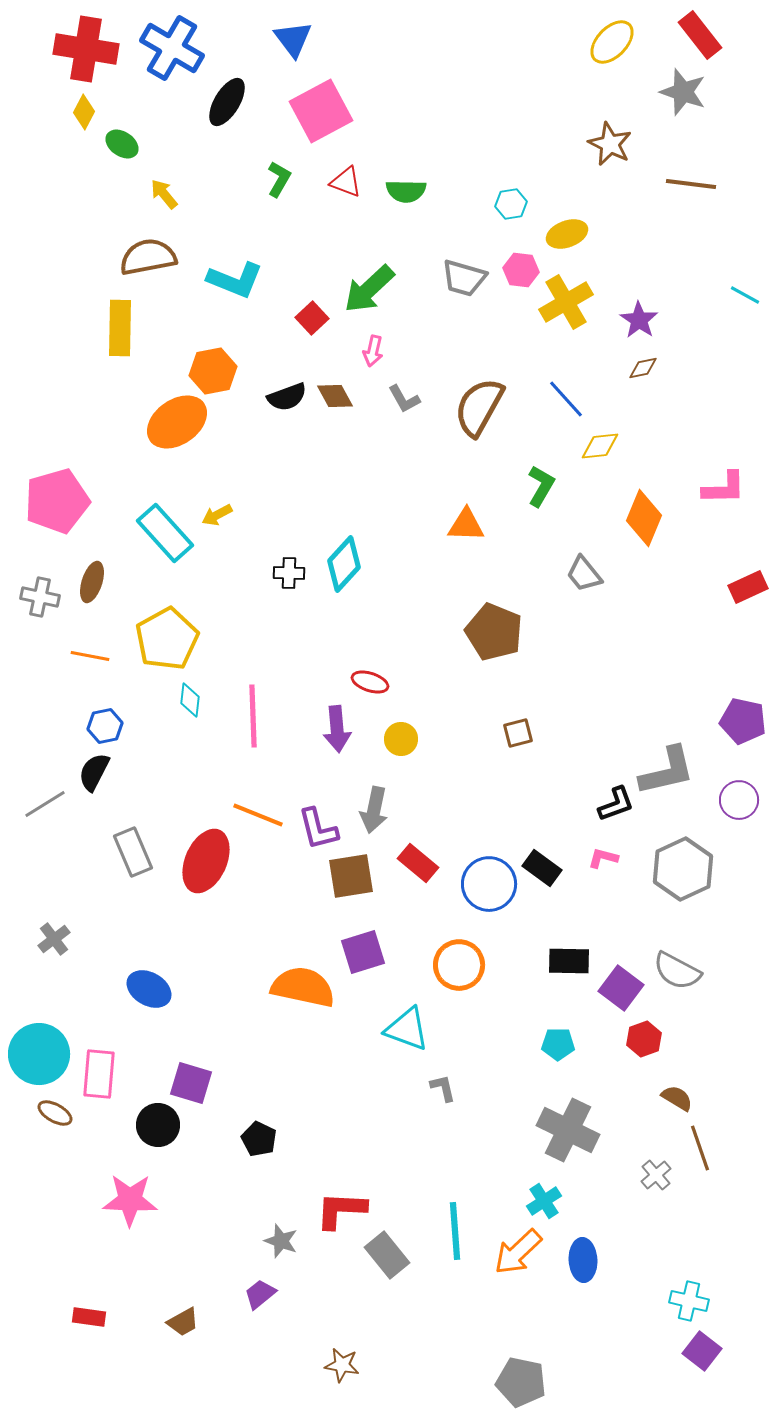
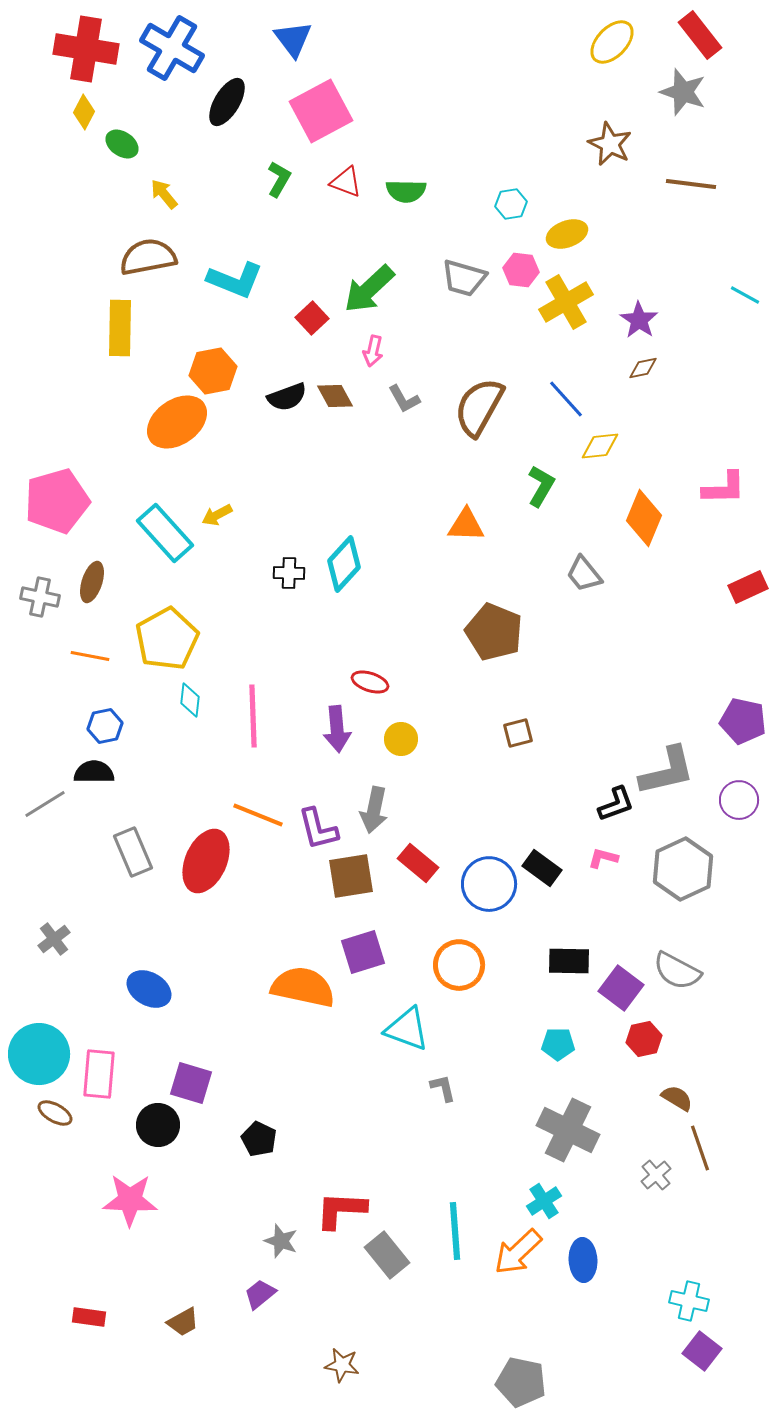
black semicircle at (94, 772): rotated 63 degrees clockwise
red hexagon at (644, 1039): rotated 8 degrees clockwise
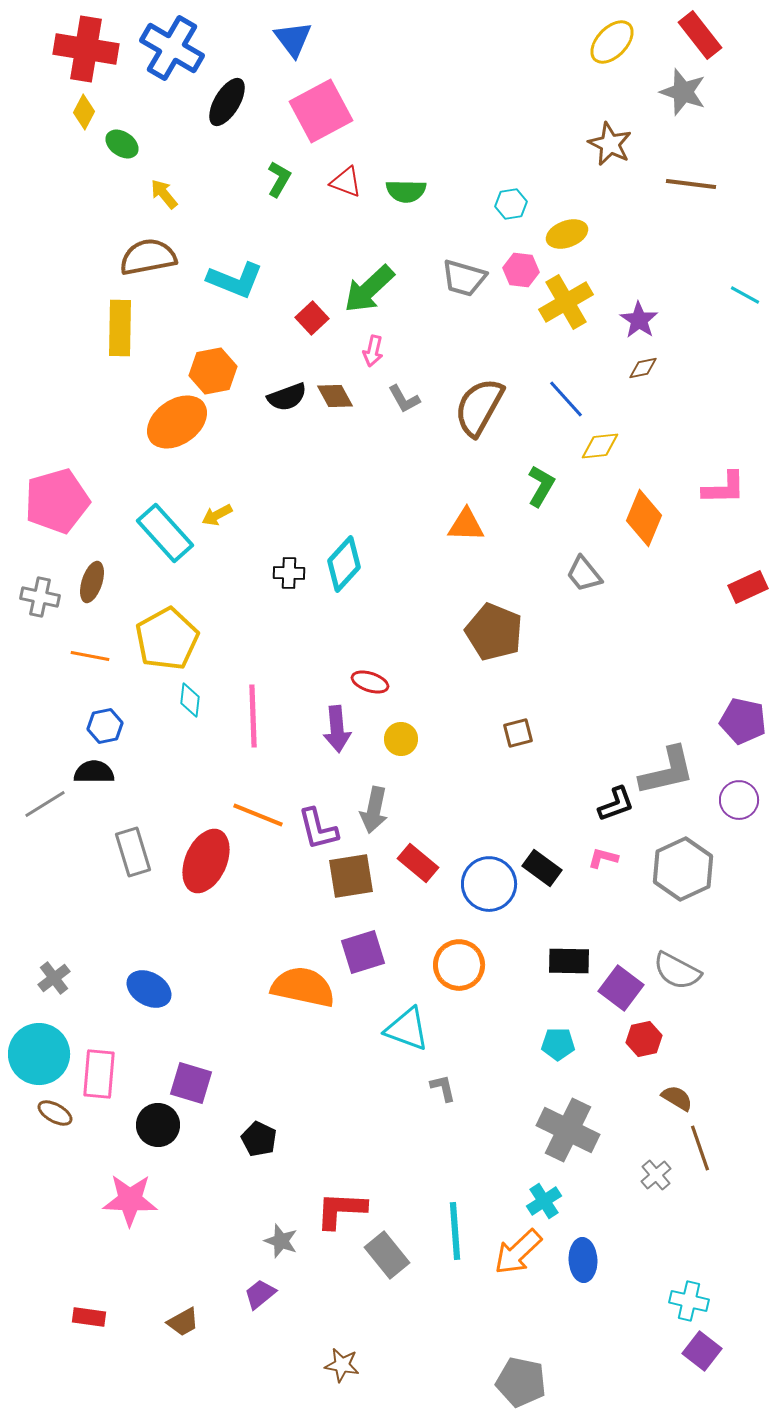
gray rectangle at (133, 852): rotated 6 degrees clockwise
gray cross at (54, 939): moved 39 px down
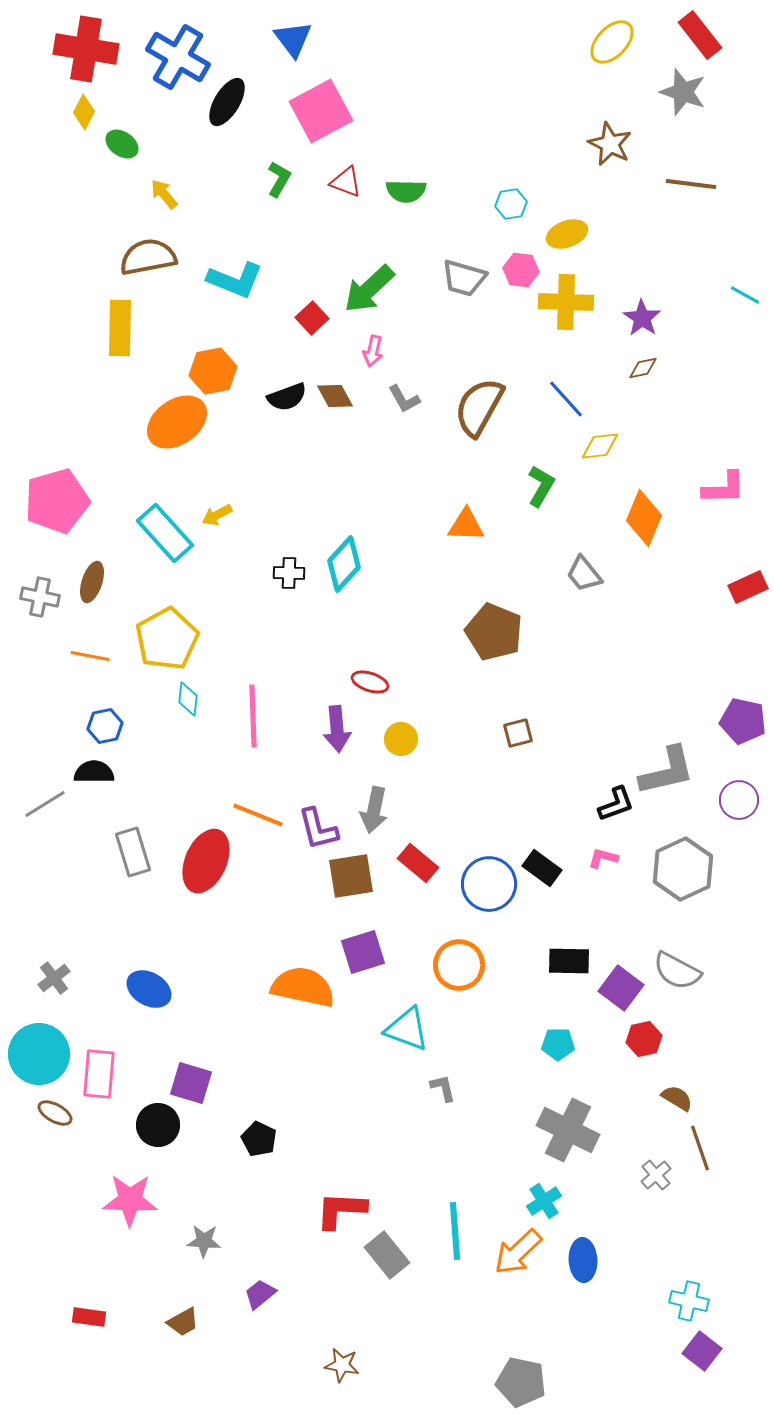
blue cross at (172, 48): moved 6 px right, 9 px down
yellow cross at (566, 302): rotated 32 degrees clockwise
purple star at (639, 320): moved 3 px right, 2 px up
cyan diamond at (190, 700): moved 2 px left, 1 px up
gray star at (281, 1241): moved 77 px left; rotated 16 degrees counterclockwise
